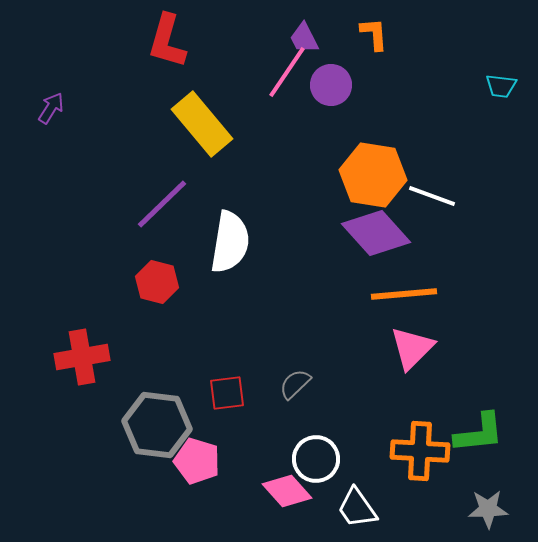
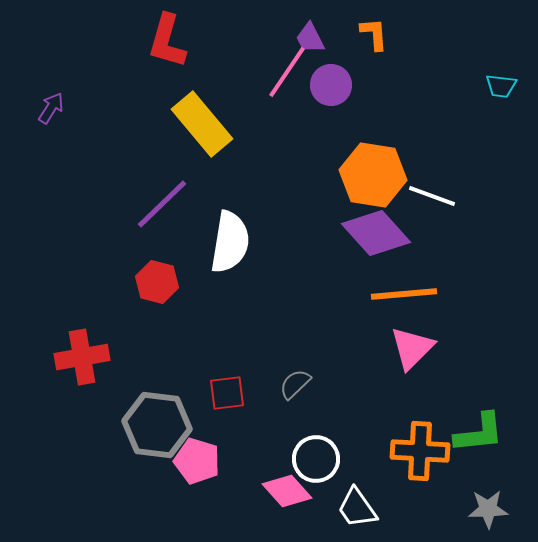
purple trapezoid: moved 6 px right
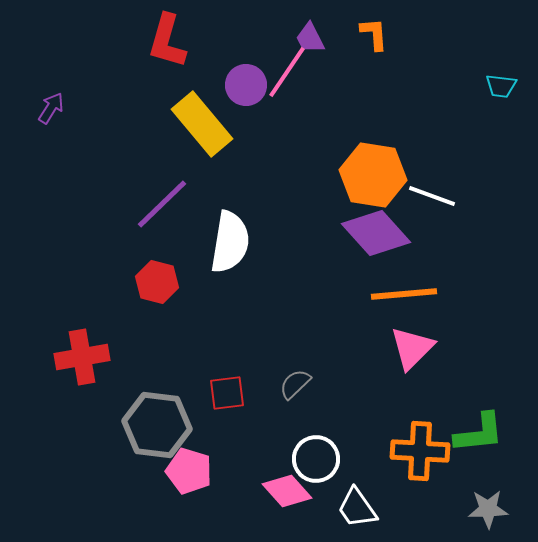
purple circle: moved 85 px left
pink pentagon: moved 8 px left, 10 px down
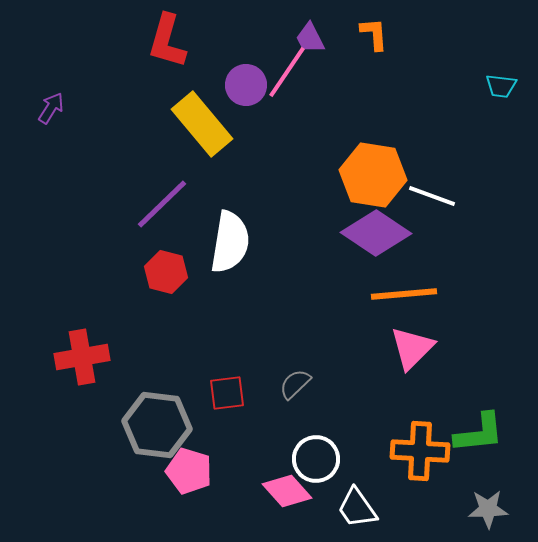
purple diamond: rotated 14 degrees counterclockwise
red hexagon: moved 9 px right, 10 px up
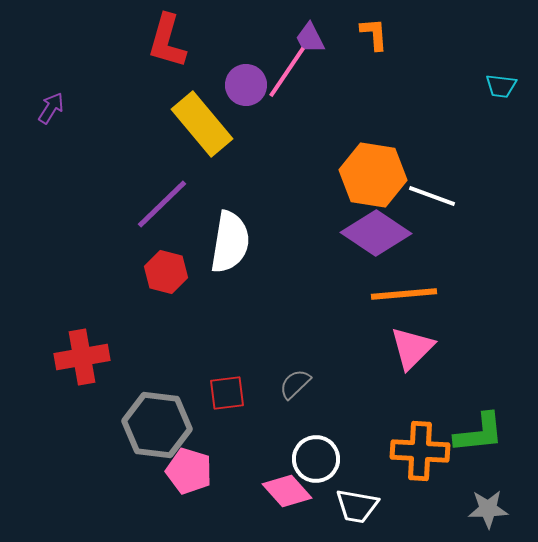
white trapezoid: moved 2 px up; rotated 45 degrees counterclockwise
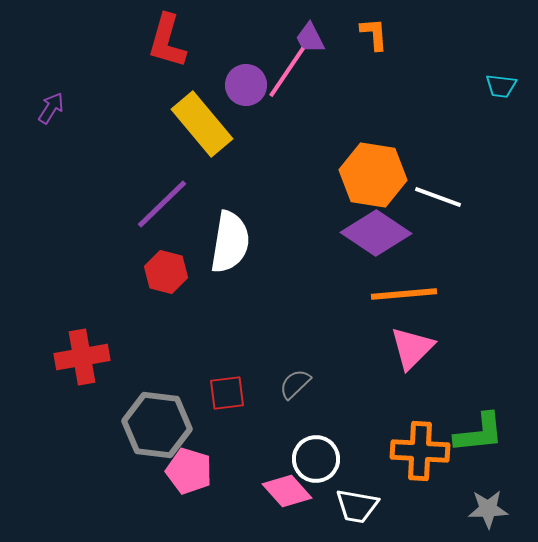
white line: moved 6 px right, 1 px down
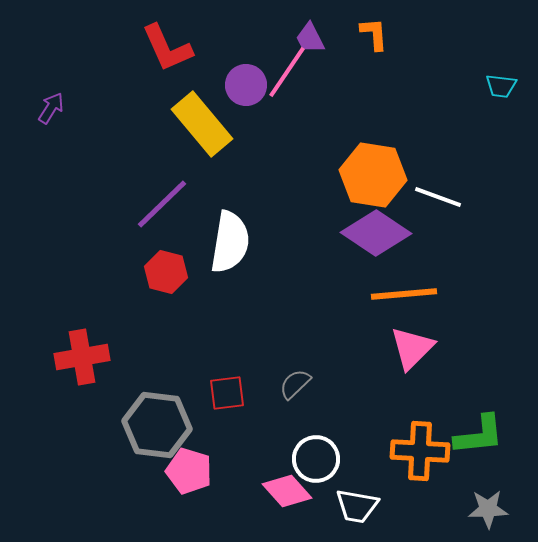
red L-shape: moved 7 px down; rotated 40 degrees counterclockwise
green L-shape: moved 2 px down
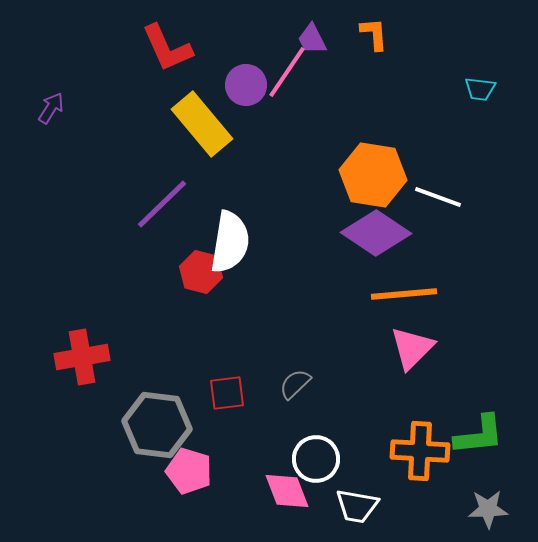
purple trapezoid: moved 2 px right, 1 px down
cyan trapezoid: moved 21 px left, 3 px down
red hexagon: moved 35 px right
pink diamond: rotated 21 degrees clockwise
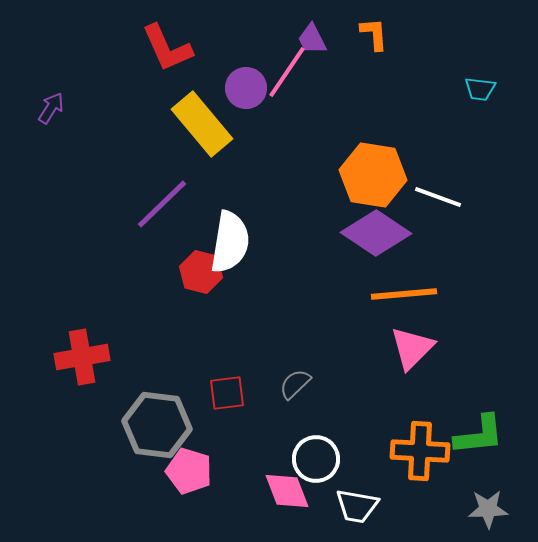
purple circle: moved 3 px down
